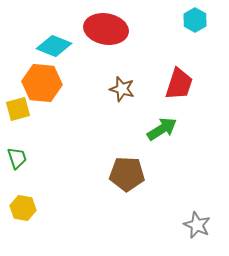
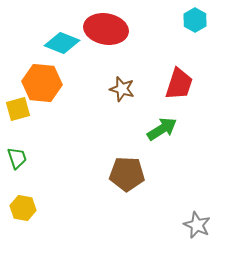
cyan diamond: moved 8 px right, 3 px up
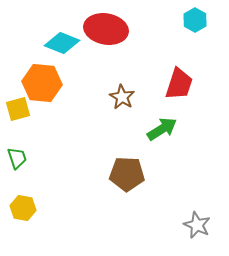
brown star: moved 8 px down; rotated 15 degrees clockwise
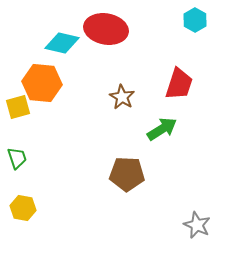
cyan diamond: rotated 8 degrees counterclockwise
yellow square: moved 2 px up
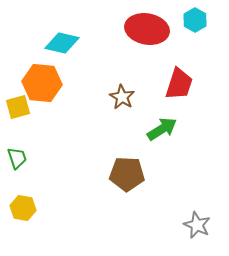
red ellipse: moved 41 px right
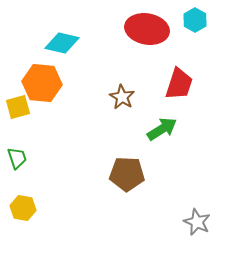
gray star: moved 3 px up
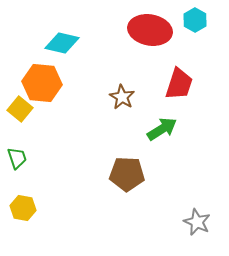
red ellipse: moved 3 px right, 1 px down
yellow square: moved 2 px right, 2 px down; rotated 35 degrees counterclockwise
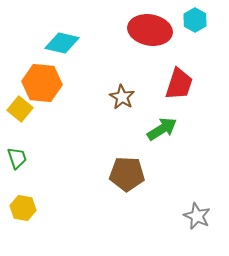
gray star: moved 6 px up
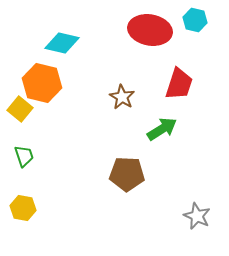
cyan hexagon: rotated 15 degrees counterclockwise
orange hexagon: rotated 9 degrees clockwise
green trapezoid: moved 7 px right, 2 px up
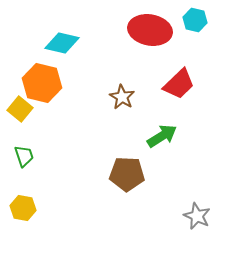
red trapezoid: rotated 28 degrees clockwise
green arrow: moved 7 px down
